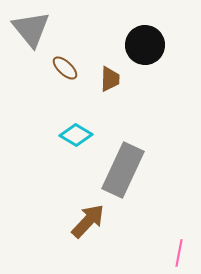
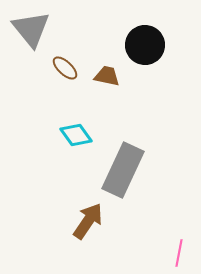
brown trapezoid: moved 3 px left, 3 px up; rotated 80 degrees counterclockwise
cyan diamond: rotated 24 degrees clockwise
brown arrow: rotated 9 degrees counterclockwise
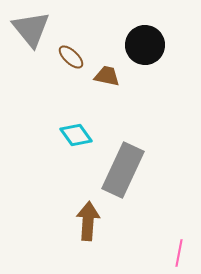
brown ellipse: moved 6 px right, 11 px up
brown arrow: rotated 30 degrees counterclockwise
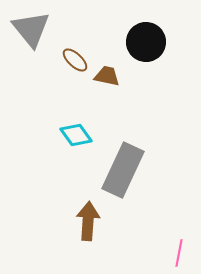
black circle: moved 1 px right, 3 px up
brown ellipse: moved 4 px right, 3 px down
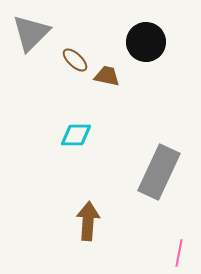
gray triangle: moved 4 px down; rotated 24 degrees clockwise
cyan diamond: rotated 56 degrees counterclockwise
gray rectangle: moved 36 px right, 2 px down
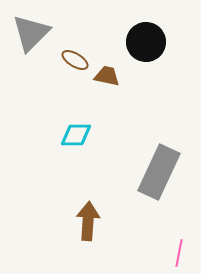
brown ellipse: rotated 12 degrees counterclockwise
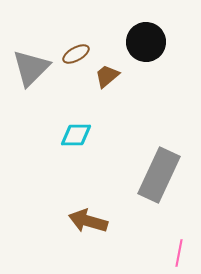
gray triangle: moved 35 px down
brown ellipse: moved 1 px right, 6 px up; rotated 60 degrees counterclockwise
brown trapezoid: rotated 52 degrees counterclockwise
gray rectangle: moved 3 px down
brown arrow: rotated 78 degrees counterclockwise
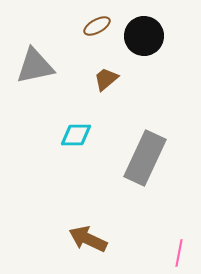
black circle: moved 2 px left, 6 px up
brown ellipse: moved 21 px right, 28 px up
gray triangle: moved 4 px right, 2 px up; rotated 33 degrees clockwise
brown trapezoid: moved 1 px left, 3 px down
gray rectangle: moved 14 px left, 17 px up
brown arrow: moved 18 px down; rotated 9 degrees clockwise
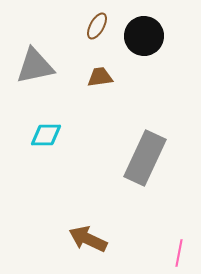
brown ellipse: rotated 32 degrees counterclockwise
brown trapezoid: moved 6 px left, 2 px up; rotated 32 degrees clockwise
cyan diamond: moved 30 px left
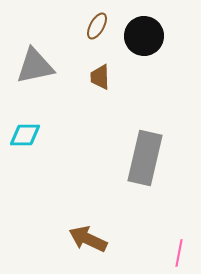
brown trapezoid: rotated 84 degrees counterclockwise
cyan diamond: moved 21 px left
gray rectangle: rotated 12 degrees counterclockwise
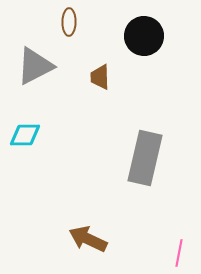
brown ellipse: moved 28 px left, 4 px up; rotated 28 degrees counterclockwise
gray triangle: rotated 15 degrees counterclockwise
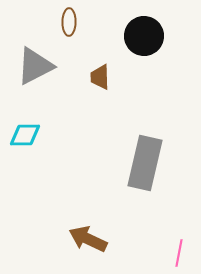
gray rectangle: moved 5 px down
